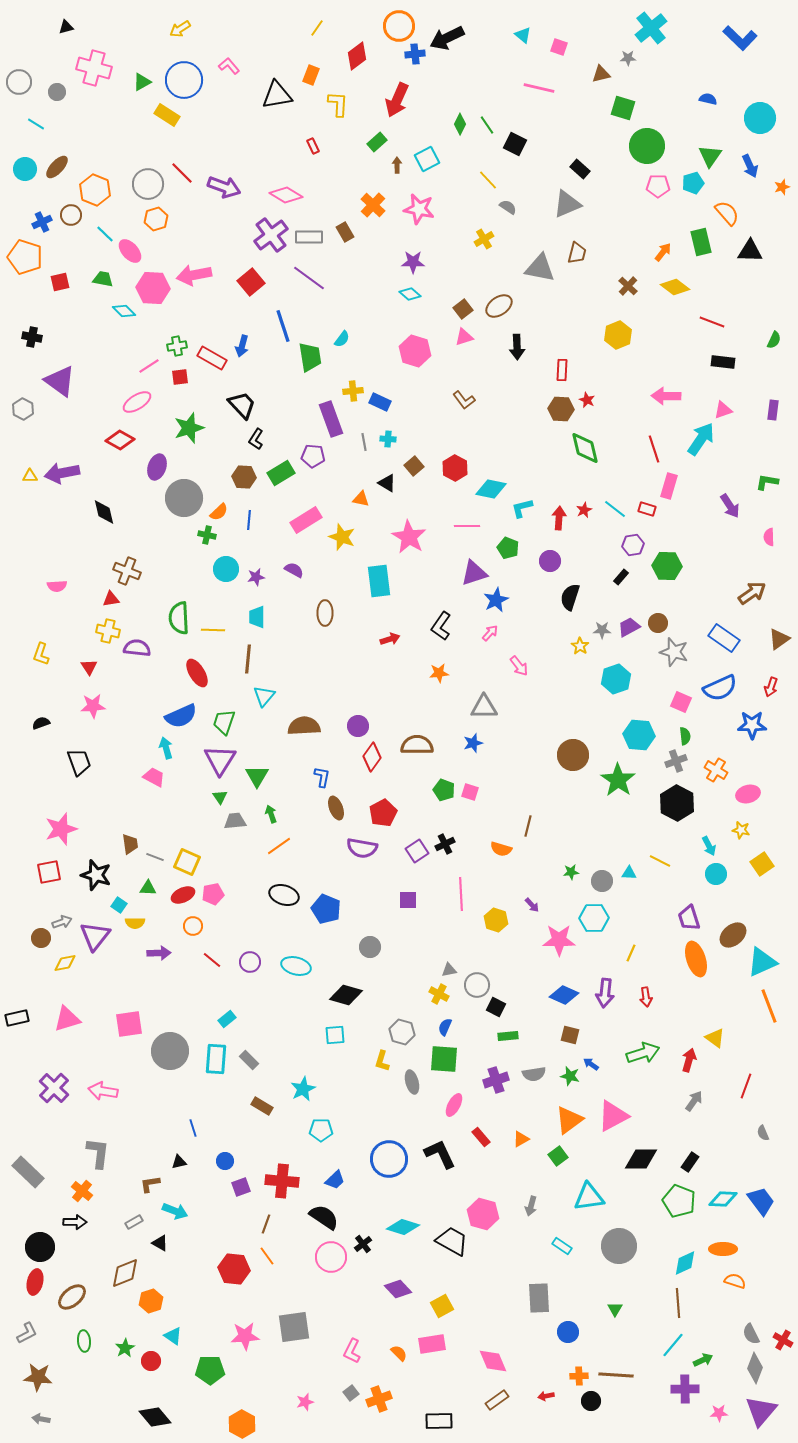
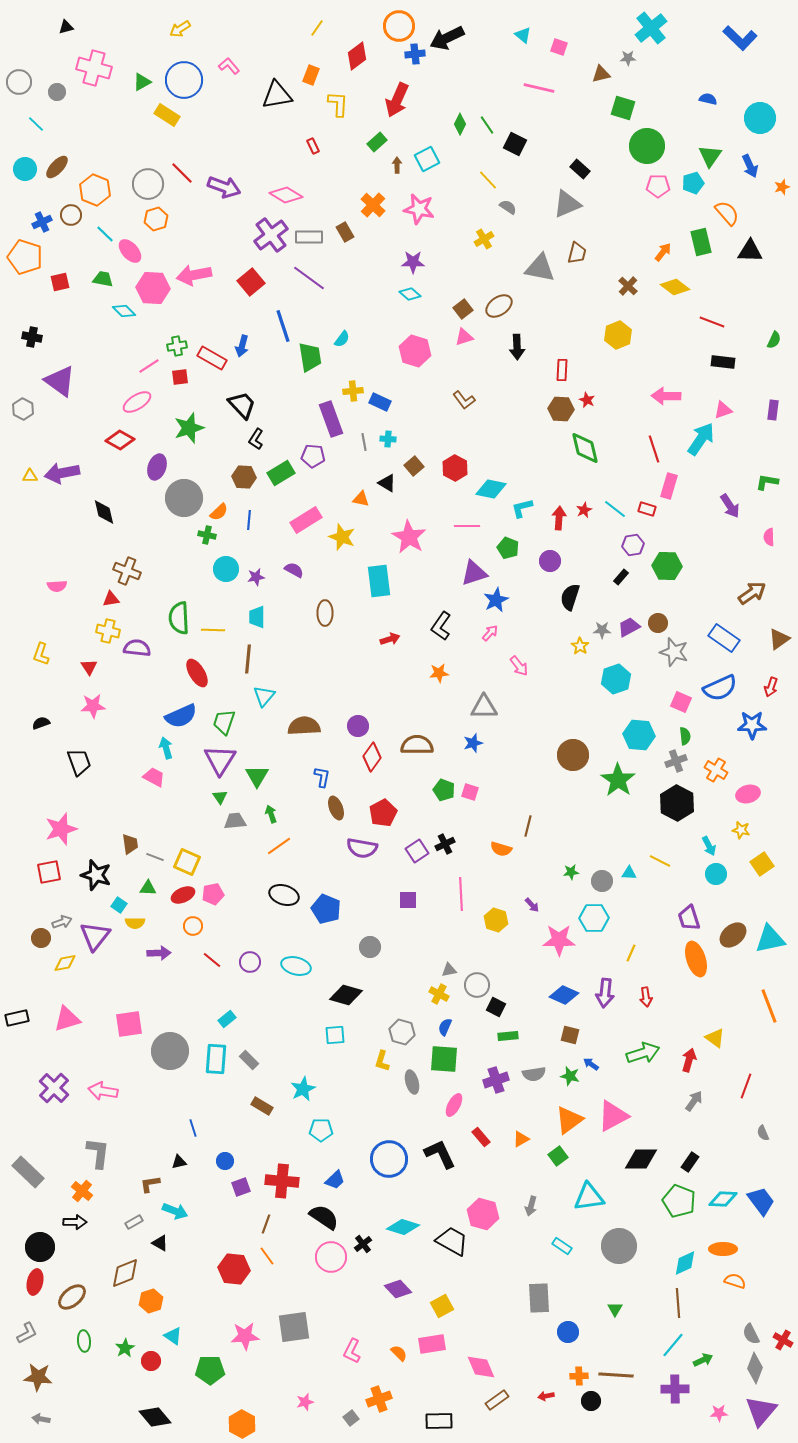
cyan line at (36, 124): rotated 12 degrees clockwise
cyan triangle at (762, 962): moved 8 px right, 23 px up; rotated 12 degrees clockwise
pink diamond at (493, 1361): moved 12 px left, 6 px down
purple cross at (685, 1389): moved 10 px left
gray square at (351, 1393): moved 25 px down
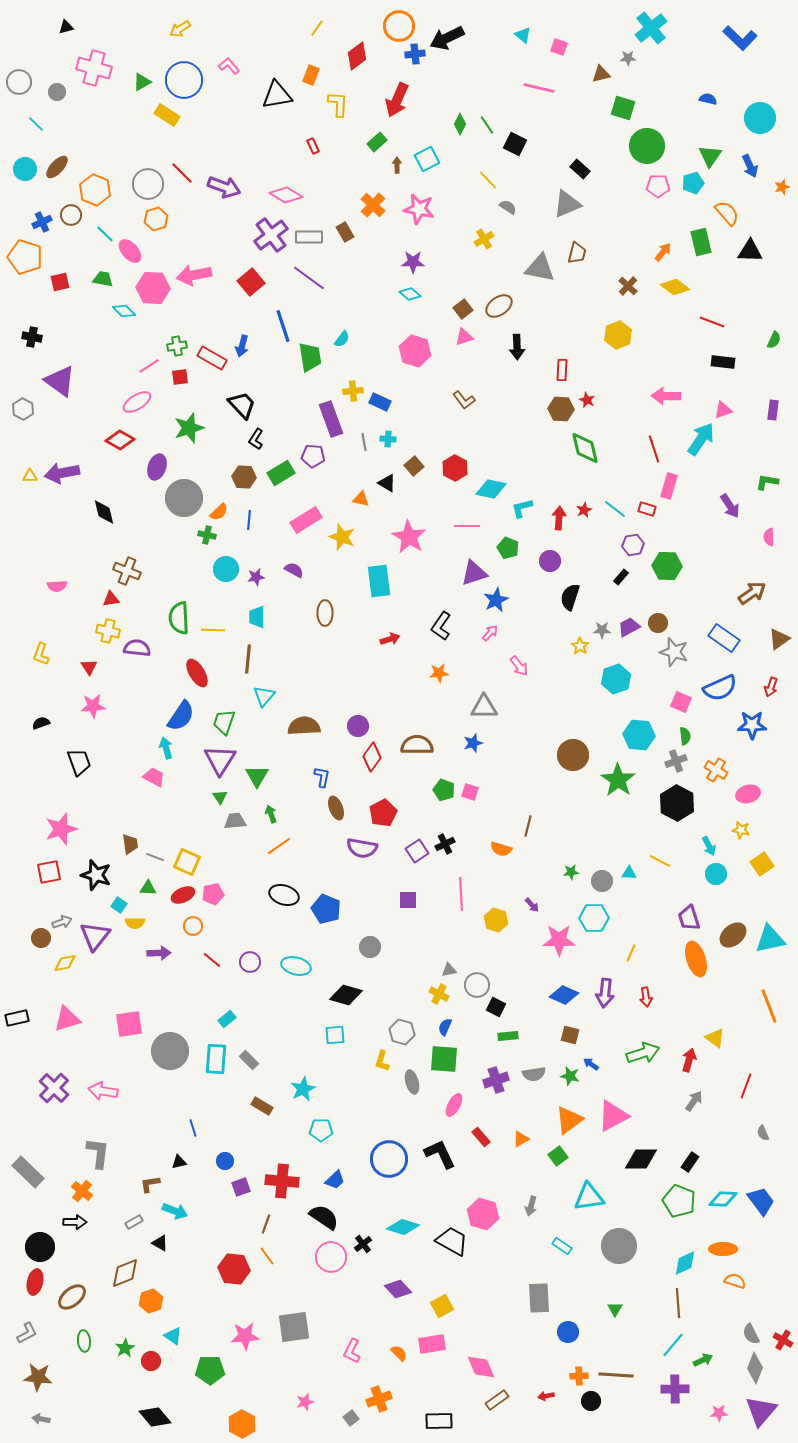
blue semicircle at (181, 716): rotated 32 degrees counterclockwise
